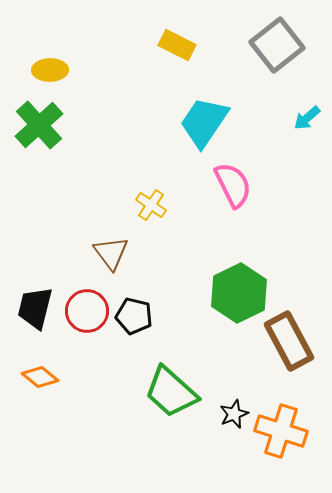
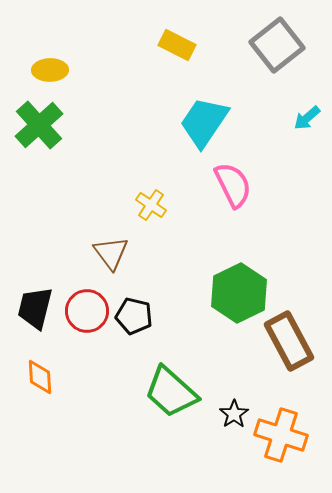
orange diamond: rotated 48 degrees clockwise
black star: rotated 12 degrees counterclockwise
orange cross: moved 4 px down
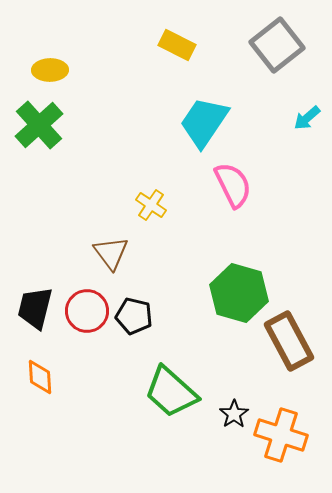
green hexagon: rotated 18 degrees counterclockwise
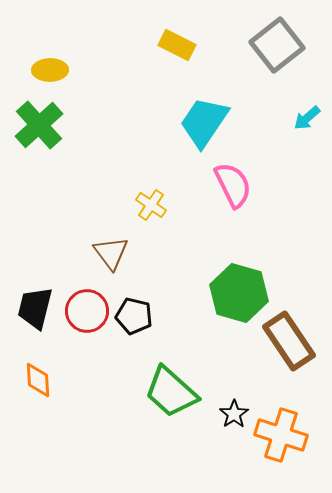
brown rectangle: rotated 6 degrees counterclockwise
orange diamond: moved 2 px left, 3 px down
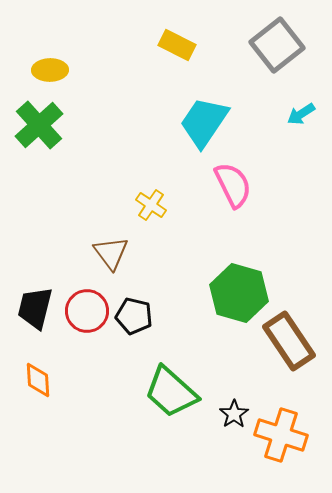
cyan arrow: moved 6 px left, 4 px up; rotated 8 degrees clockwise
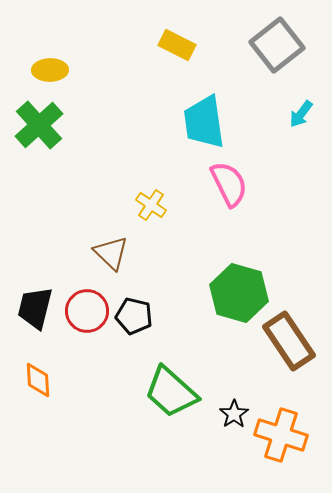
cyan arrow: rotated 20 degrees counterclockwise
cyan trapezoid: rotated 42 degrees counterclockwise
pink semicircle: moved 4 px left, 1 px up
brown triangle: rotated 9 degrees counterclockwise
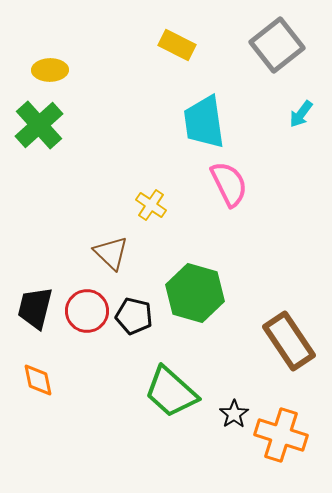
green hexagon: moved 44 px left
orange diamond: rotated 9 degrees counterclockwise
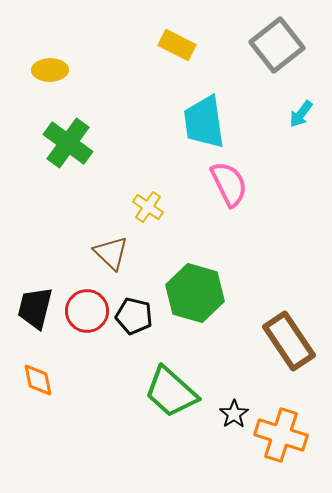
green cross: moved 29 px right, 18 px down; rotated 12 degrees counterclockwise
yellow cross: moved 3 px left, 2 px down
